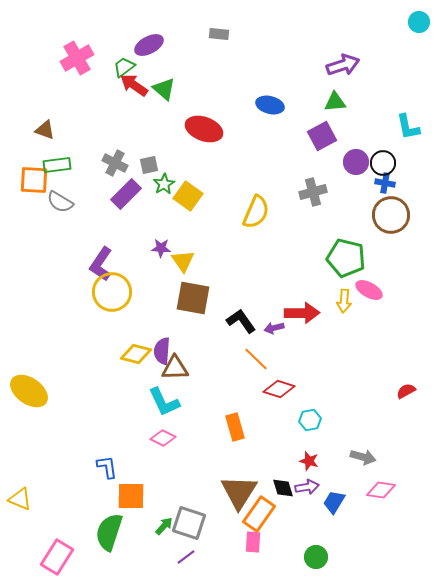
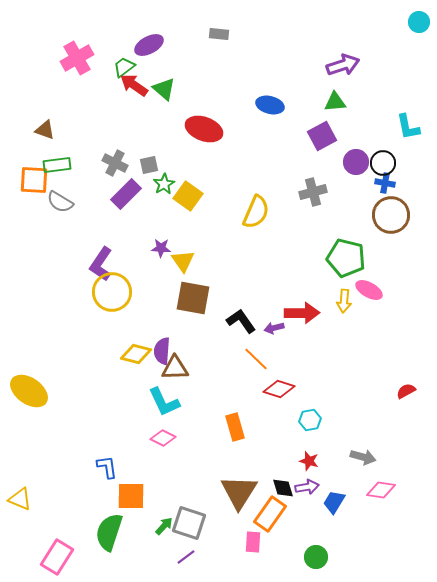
orange rectangle at (259, 514): moved 11 px right
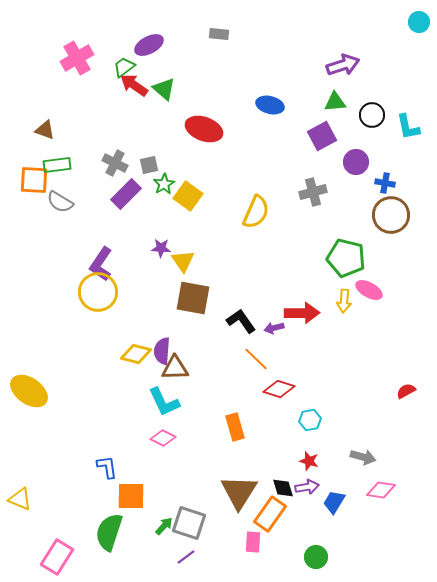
black circle at (383, 163): moved 11 px left, 48 px up
yellow circle at (112, 292): moved 14 px left
